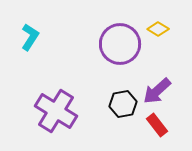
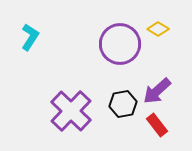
purple cross: moved 15 px right; rotated 12 degrees clockwise
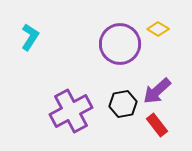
purple cross: rotated 18 degrees clockwise
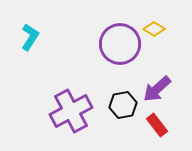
yellow diamond: moved 4 px left
purple arrow: moved 2 px up
black hexagon: moved 1 px down
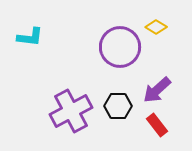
yellow diamond: moved 2 px right, 2 px up
cyan L-shape: rotated 64 degrees clockwise
purple circle: moved 3 px down
purple arrow: moved 1 px down
black hexagon: moved 5 px left, 1 px down; rotated 12 degrees clockwise
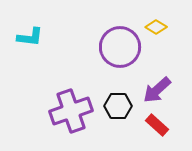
purple cross: rotated 9 degrees clockwise
red rectangle: rotated 10 degrees counterclockwise
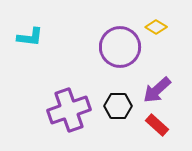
purple cross: moved 2 px left, 1 px up
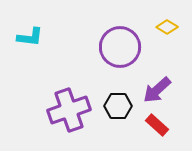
yellow diamond: moved 11 px right
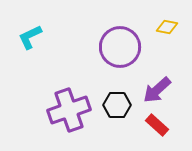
yellow diamond: rotated 20 degrees counterclockwise
cyan L-shape: rotated 148 degrees clockwise
black hexagon: moved 1 px left, 1 px up
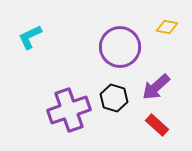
purple arrow: moved 1 px left, 3 px up
black hexagon: moved 3 px left, 7 px up; rotated 16 degrees clockwise
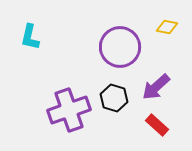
cyan L-shape: rotated 52 degrees counterclockwise
